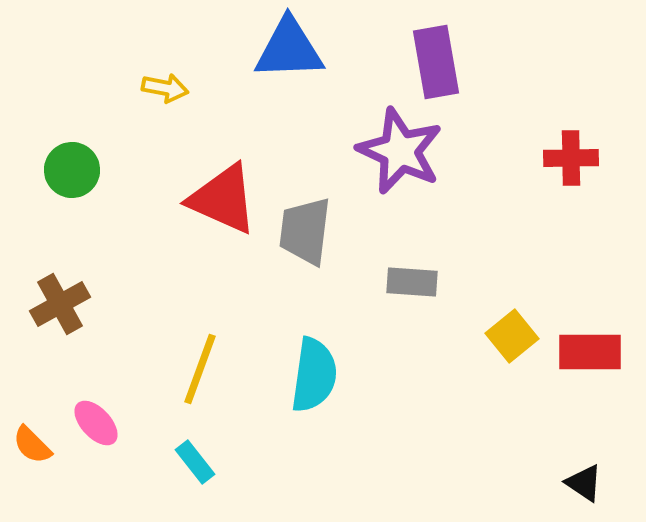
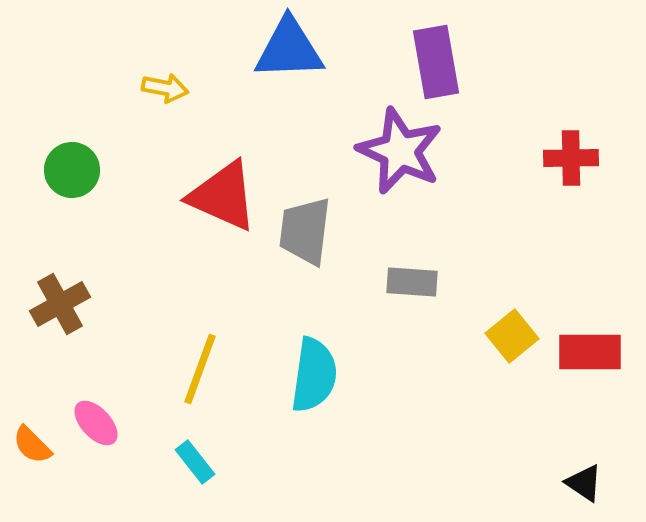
red triangle: moved 3 px up
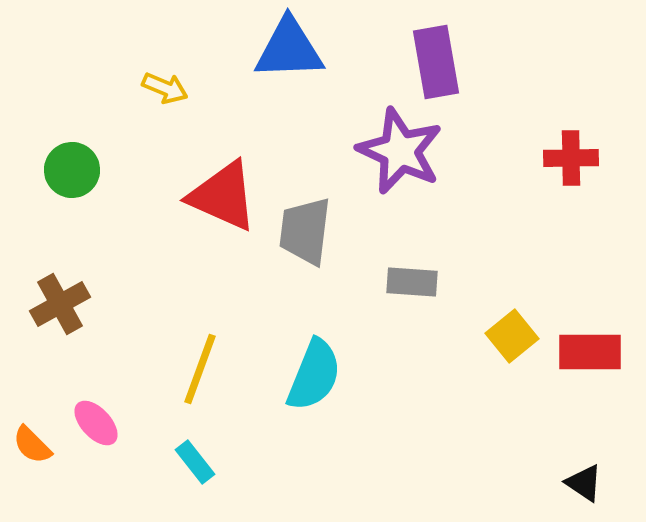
yellow arrow: rotated 12 degrees clockwise
cyan semicircle: rotated 14 degrees clockwise
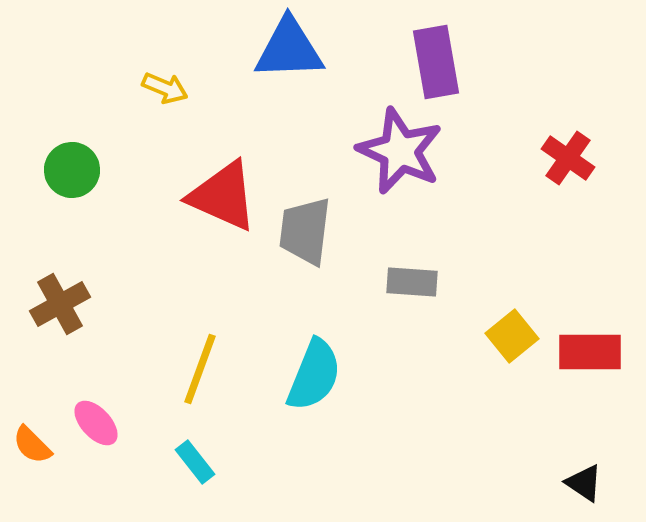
red cross: moved 3 px left; rotated 36 degrees clockwise
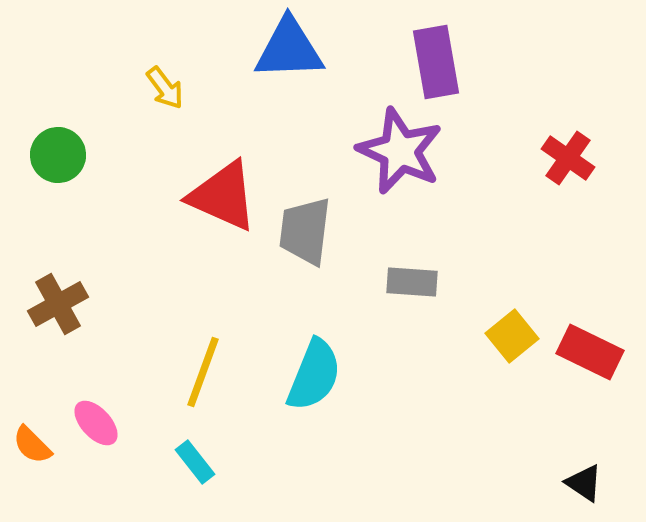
yellow arrow: rotated 30 degrees clockwise
green circle: moved 14 px left, 15 px up
brown cross: moved 2 px left
red rectangle: rotated 26 degrees clockwise
yellow line: moved 3 px right, 3 px down
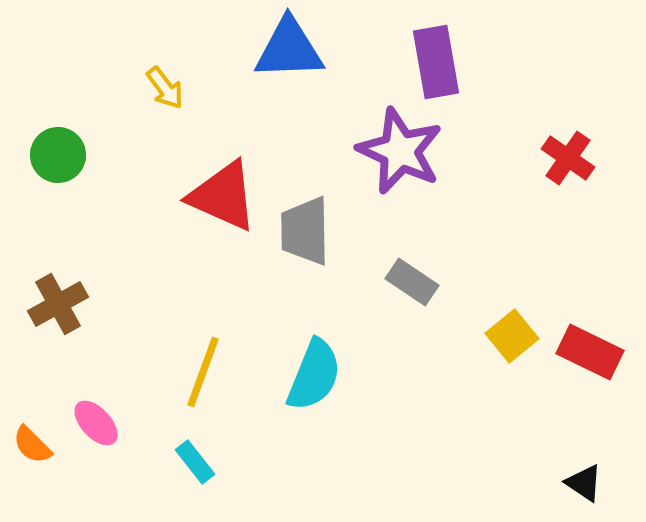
gray trapezoid: rotated 8 degrees counterclockwise
gray rectangle: rotated 30 degrees clockwise
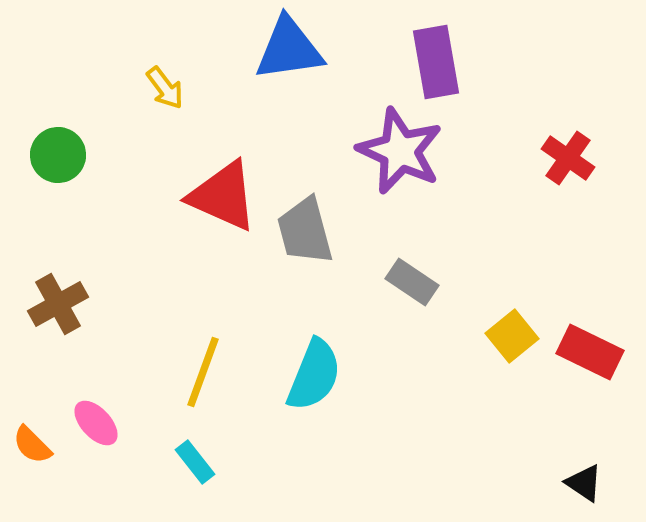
blue triangle: rotated 6 degrees counterclockwise
gray trapezoid: rotated 14 degrees counterclockwise
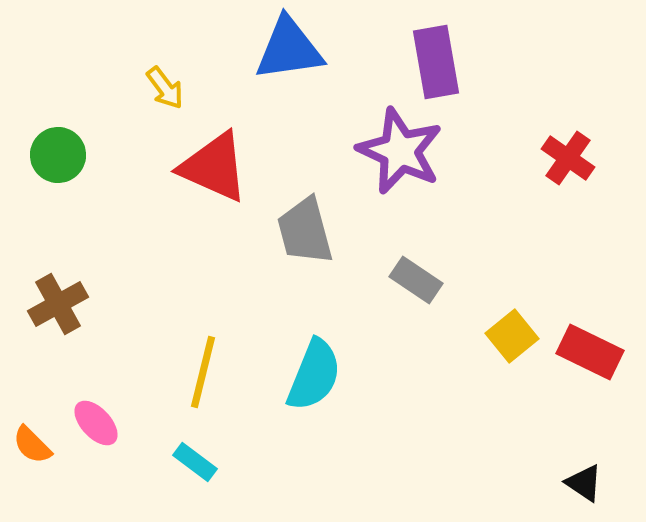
red triangle: moved 9 px left, 29 px up
gray rectangle: moved 4 px right, 2 px up
yellow line: rotated 6 degrees counterclockwise
cyan rectangle: rotated 15 degrees counterclockwise
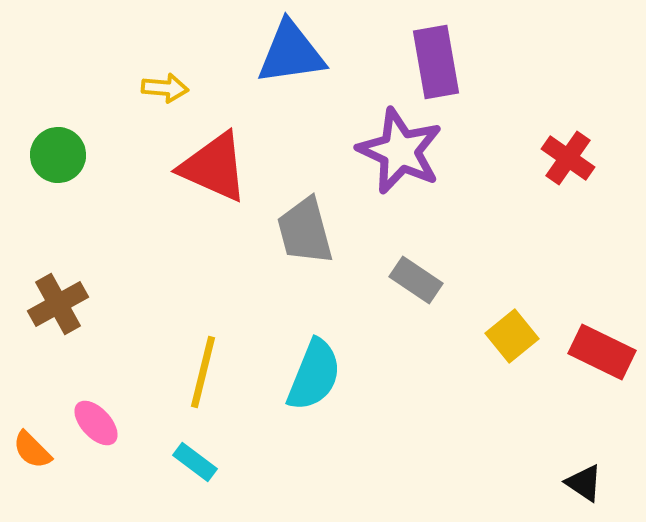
blue triangle: moved 2 px right, 4 px down
yellow arrow: rotated 48 degrees counterclockwise
red rectangle: moved 12 px right
orange semicircle: moved 5 px down
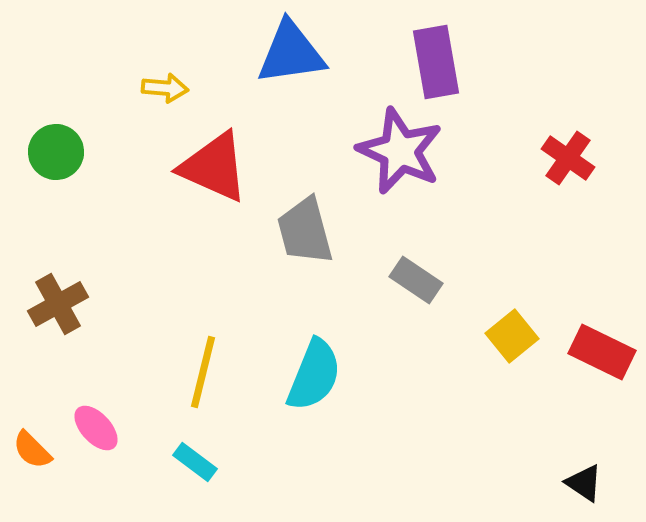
green circle: moved 2 px left, 3 px up
pink ellipse: moved 5 px down
